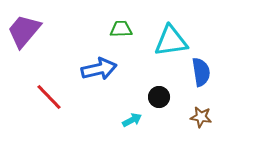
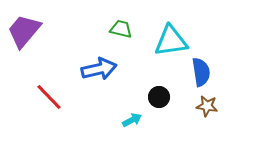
green trapezoid: rotated 15 degrees clockwise
brown star: moved 6 px right, 11 px up
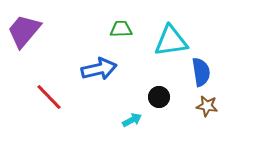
green trapezoid: rotated 15 degrees counterclockwise
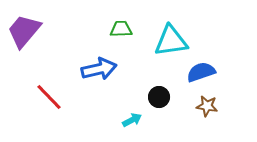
blue semicircle: rotated 100 degrees counterclockwise
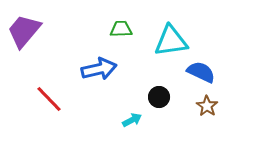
blue semicircle: rotated 44 degrees clockwise
red line: moved 2 px down
brown star: rotated 25 degrees clockwise
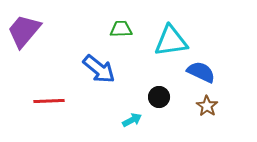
blue arrow: rotated 52 degrees clockwise
red line: moved 2 px down; rotated 48 degrees counterclockwise
